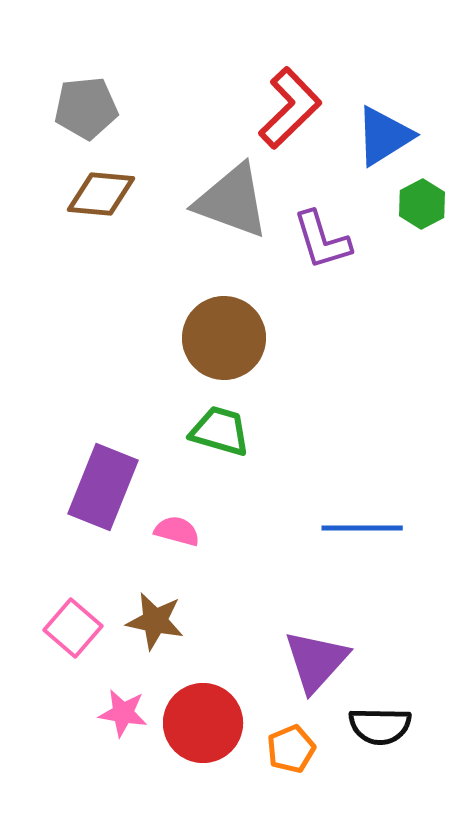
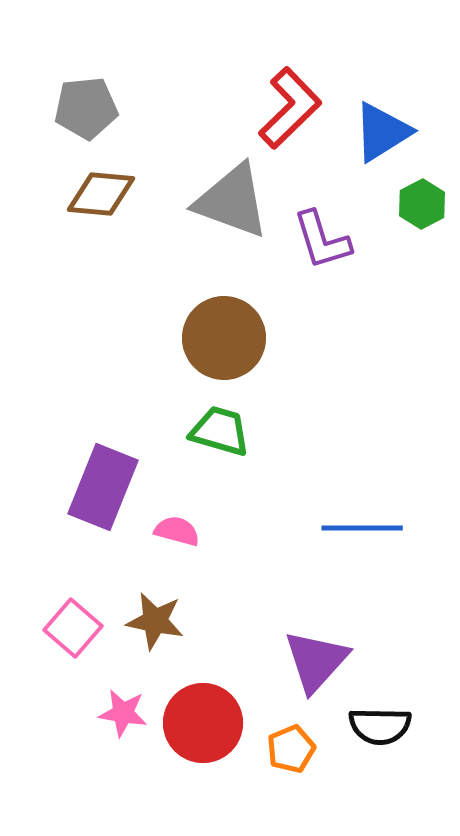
blue triangle: moved 2 px left, 4 px up
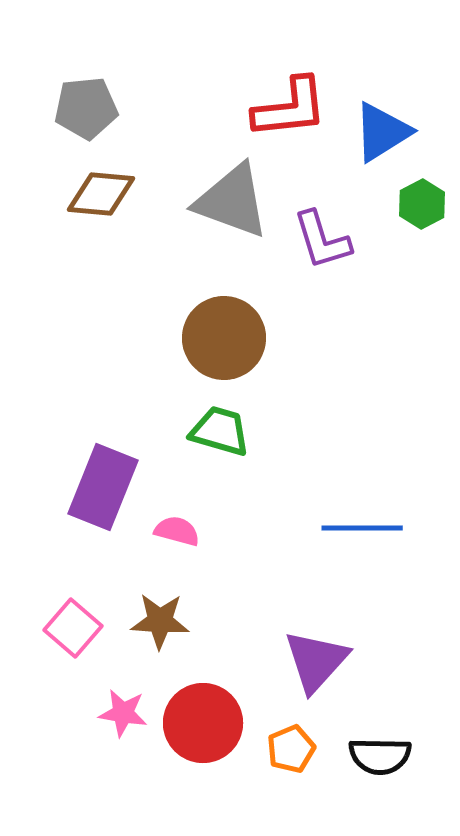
red L-shape: rotated 38 degrees clockwise
brown star: moved 5 px right; rotated 8 degrees counterclockwise
black semicircle: moved 30 px down
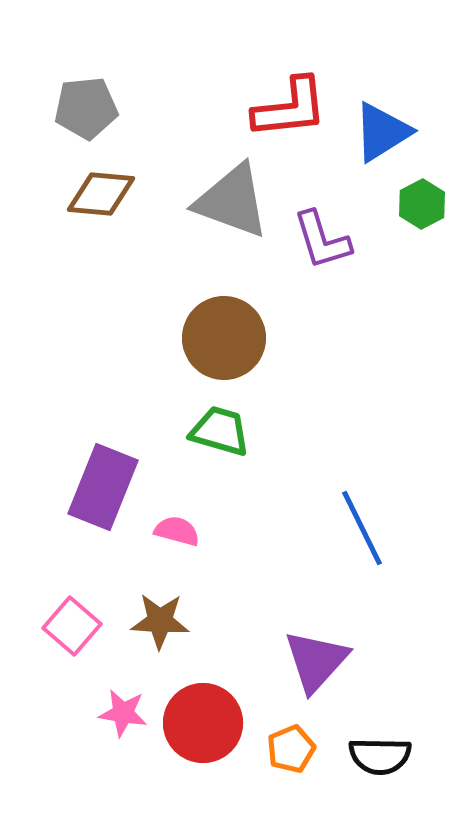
blue line: rotated 64 degrees clockwise
pink square: moved 1 px left, 2 px up
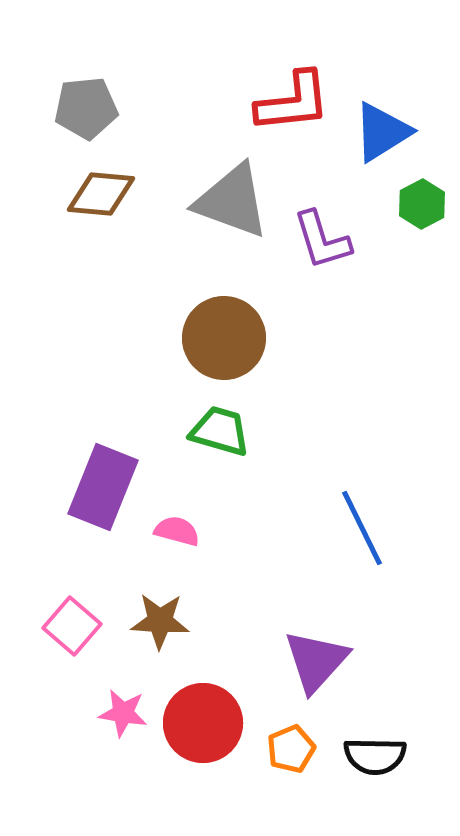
red L-shape: moved 3 px right, 6 px up
black semicircle: moved 5 px left
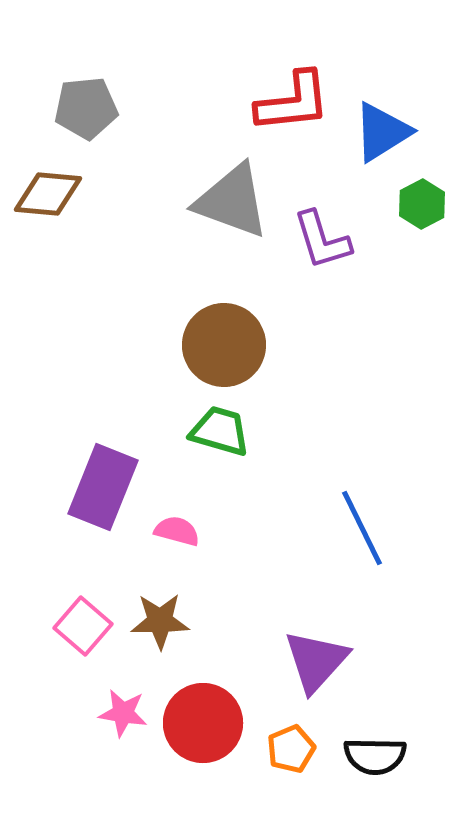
brown diamond: moved 53 px left
brown circle: moved 7 px down
brown star: rotated 4 degrees counterclockwise
pink square: moved 11 px right
